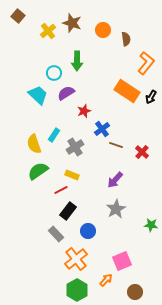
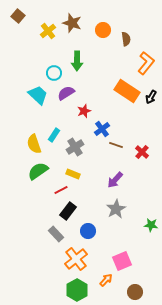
yellow rectangle: moved 1 px right, 1 px up
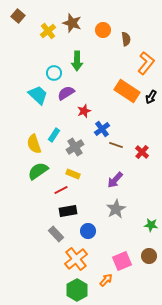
black rectangle: rotated 42 degrees clockwise
brown circle: moved 14 px right, 36 px up
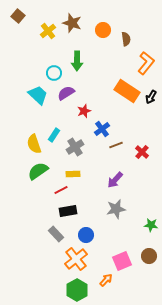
brown line: rotated 40 degrees counterclockwise
yellow rectangle: rotated 24 degrees counterclockwise
gray star: rotated 18 degrees clockwise
blue circle: moved 2 px left, 4 px down
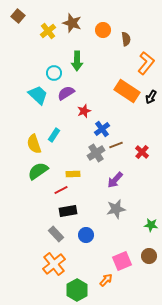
gray cross: moved 21 px right, 6 px down
orange cross: moved 22 px left, 5 px down
